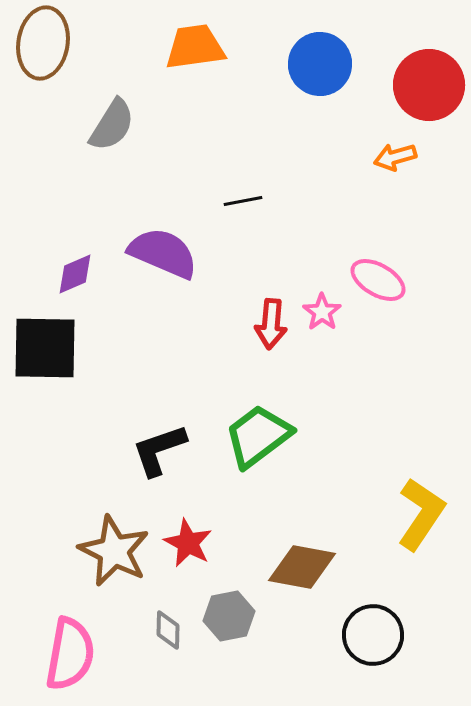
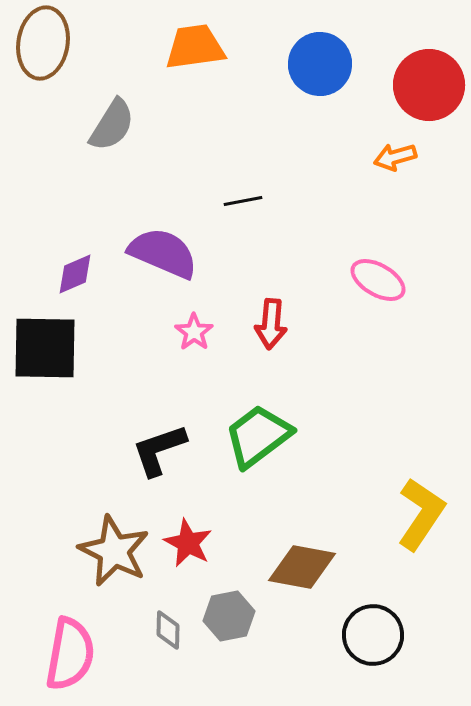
pink star: moved 128 px left, 20 px down
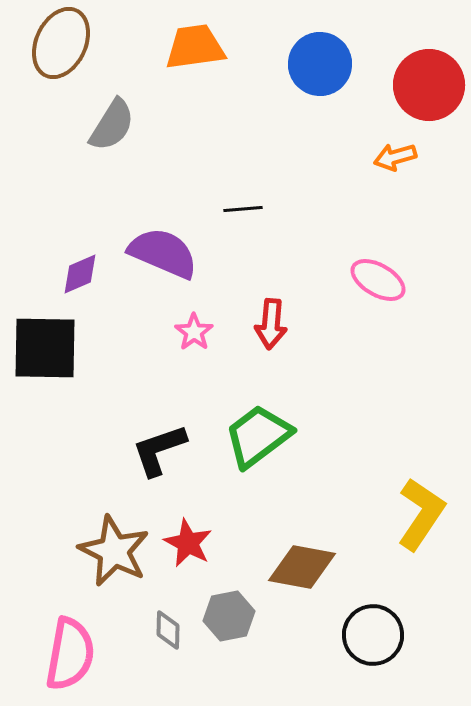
brown ellipse: moved 18 px right; rotated 16 degrees clockwise
black line: moved 8 px down; rotated 6 degrees clockwise
purple diamond: moved 5 px right
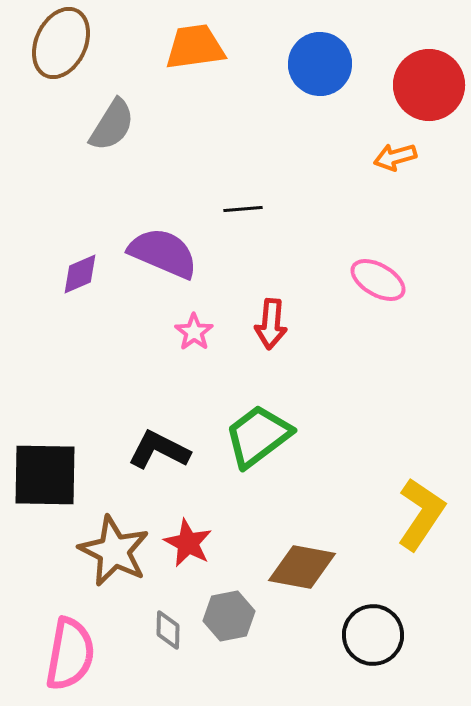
black square: moved 127 px down
black L-shape: rotated 46 degrees clockwise
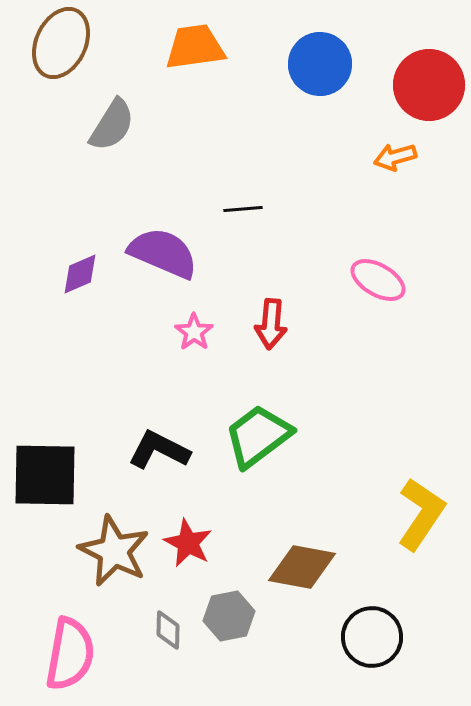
black circle: moved 1 px left, 2 px down
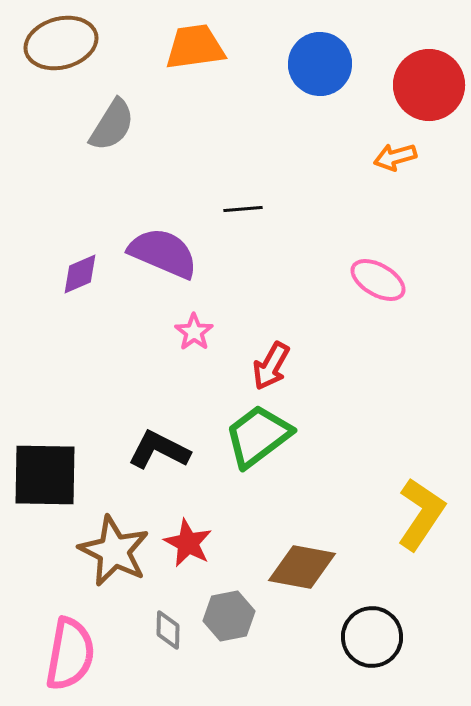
brown ellipse: rotated 50 degrees clockwise
red arrow: moved 42 px down; rotated 24 degrees clockwise
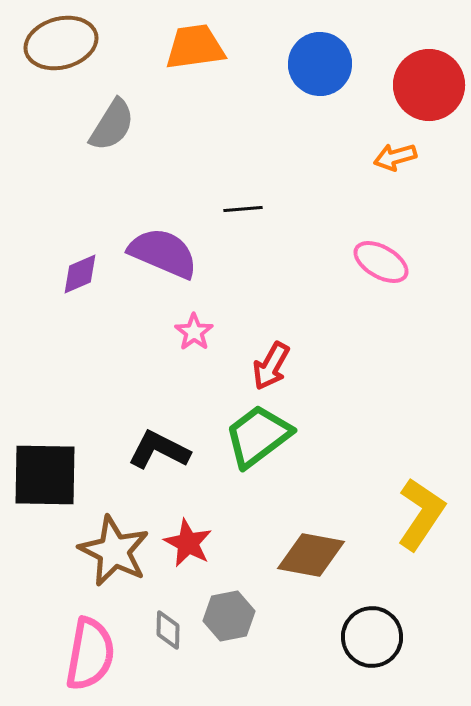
pink ellipse: moved 3 px right, 18 px up
brown diamond: moved 9 px right, 12 px up
pink semicircle: moved 20 px right
